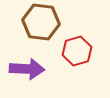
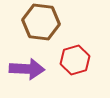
red hexagon: moved 2 px left, 9 px down
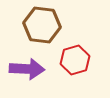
brown hexagon: moved 1 px right, 3 px down
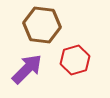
purple arrow: rotated 48 degrees counterclockwise
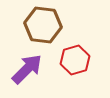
brown hexagon: moved 1 px right
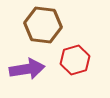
purple arrow: rotated 36 degrees clockwise
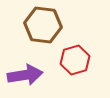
purple arrow: moved 2 px left, 6 px down
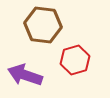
purple arrow: rotated 152 degrees counterclockwise
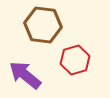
purple arrow: rotated 20 degrees clockwise
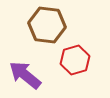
brown hexagon: moved 4 px right
